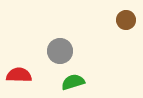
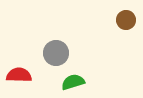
gray circle: moved 4 px left, 2 px down
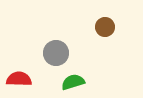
brown circle: moved 21 px left, 7 px down
red semicircle: moved 4 px down
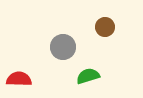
gray circle: moved 7 px right, 6 px up
green semicircle: moved 15 px right, 6 px up
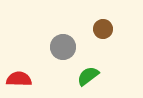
brown circle: moved 2 px left, 2 px down
green semicircle: rotated 20 degrees counterclockwise
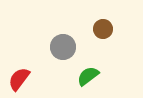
red semicircle: rotated 55 degrees counterclockwise
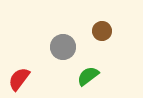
brown circle: moved 1 px left, 2 px down
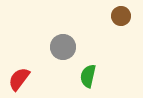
brown circle: moved 19 px right, 15 px up
green semicircle: rotated 40 degrees counterclockwise
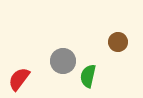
brown circle: moved 3 px left, 26 px down
gray circle: moved 14 px down
